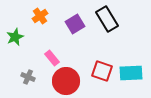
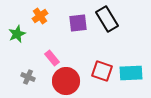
purple square: moved 3 px right, 1 px up; rotated 24 degrees clockwise
green star: moved 2 px right, 3 px up
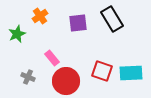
black rectangle: moved 5 px right
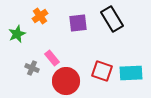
gray cross: moved 4 px right, 9 px up
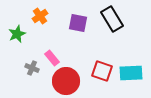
purple square: rotated 18 degrees clockwise
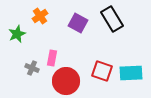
purple square: rotated 18 degrees clockwise
pink rectangle: rotated 49 degrees clockwise
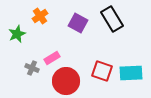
pink rectangle: rotated 49 degrees clockwise
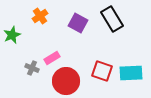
green star: moved 5 px left, 1 px down
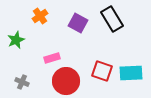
green star: moved 4 px right, 5 px down
pink rectangle: rotated 14 degrees clockwise
gray cross: moved 10 px left, 14 px down
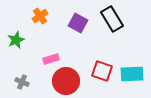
pink rectangle: moved 1 px left, 1 px down
cyan rectangle: moved 1 px right, 1 px down
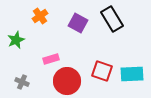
red circle: moved 1 px right
